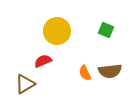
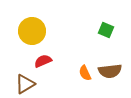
yellow circle: moved 25 px left
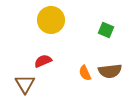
yellow circle: moved 19 px right, 11 px up
brown triangle: rotated 30 degrees counterclockwise
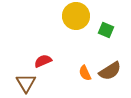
yellow circle: moved 25 px right, 4 px up
brown semicircle: rotated 25 degrees counterclockwise
brown triangle: moved 1 px right, 1 px up
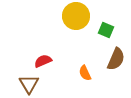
brown semicircle: moved 6 px right, 12 px up; rotated 35 degrees counterclockwise
brown triangle: moved 3 px right, 1 px down
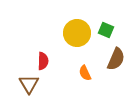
yellow circle: moved 1 px right, 17 px down
red semicircle: rotated 114 degrees clockwise
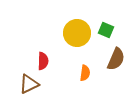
orange semicircle: rotated 147 degrees counterclockwise
brown triangle: rotated 35 degrees clockwise
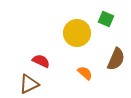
green square: moved 11 px up
red semicircle: moved 2 px left; rotated 66 degrees counterclockwise
orange semicircle: rotated 56 degrees counterclockwise
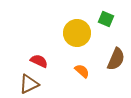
red semicircle: moved 2 px left
orange semicircle: moved 3 px left, 2 px up
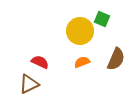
green square: moved 4 px left
yellow circle: moved 3 px right, 2 px up
red semicircle: moved 1 px right, 1 px down
orange semicircle: moved 9 px up; rotated 63 degrees counterclockwise
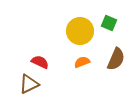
green square: moved 7 px right, 4 px down
